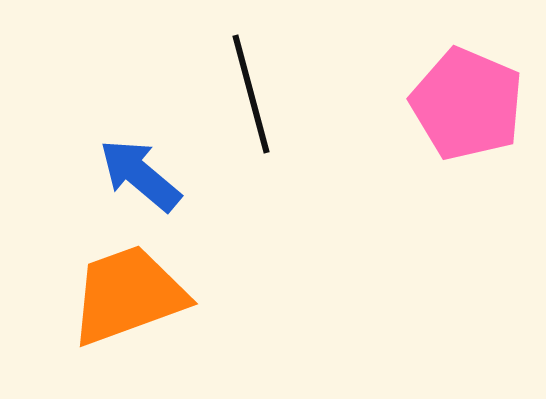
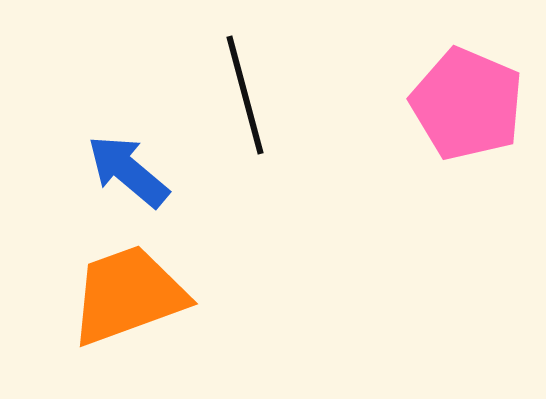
black line: moved 6 px left, 1 px down
blue arrow: moved 12 px left, 4 px up
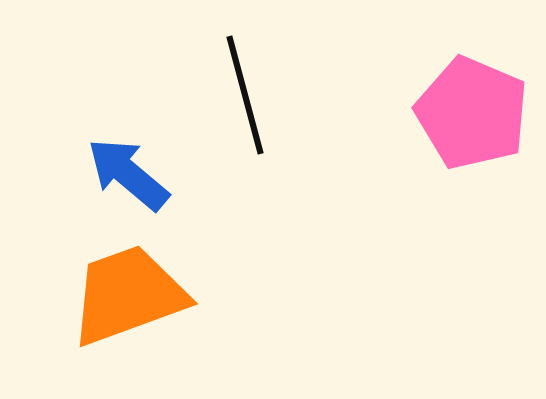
pink pentagon: moved 5 px right, 9 px down
blue arrow: moved 3 px down
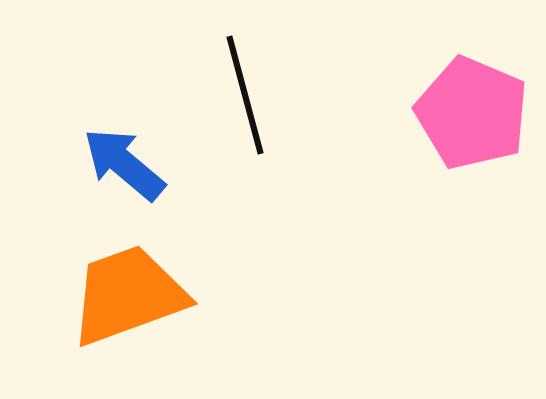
blue arrow: moved 4 px left, 10 px up
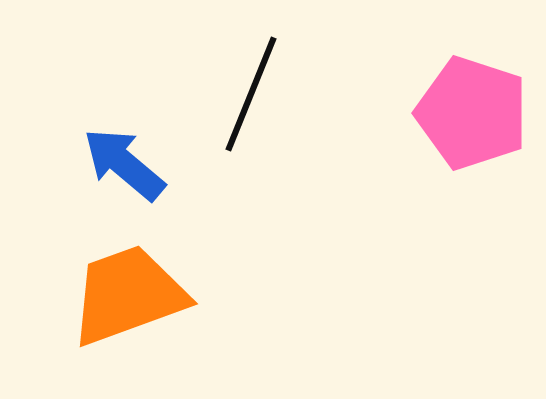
black line: moved 6 px right, 1 px up; rotated 37 degrees clockwise
pink pentagon: rotated 5 degrees counterclockwise
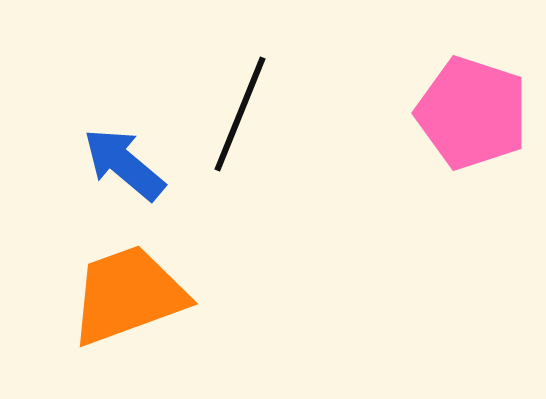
black line: moved 11 px left, 20 px down
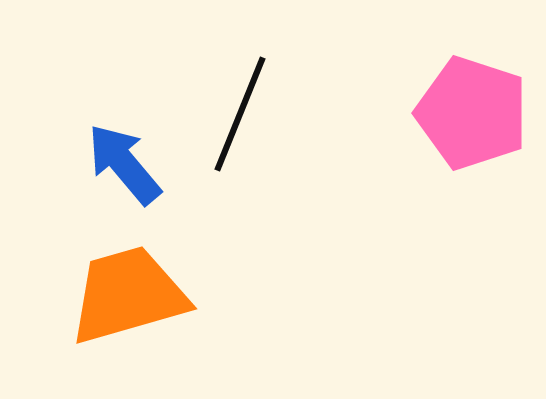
blue arrow: rotated 10 degrees clockwise
orange trapezoid: rotated 4 degrees clockwise
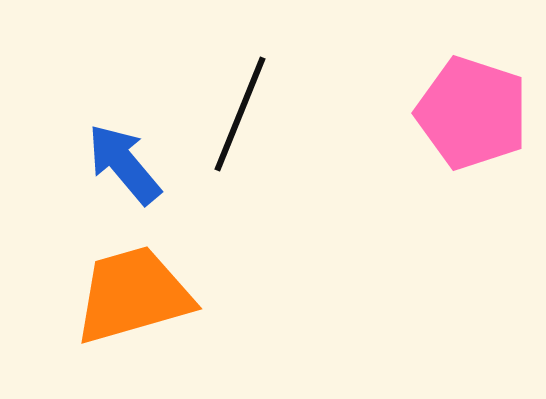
orange trapezoid: moved 5 px right
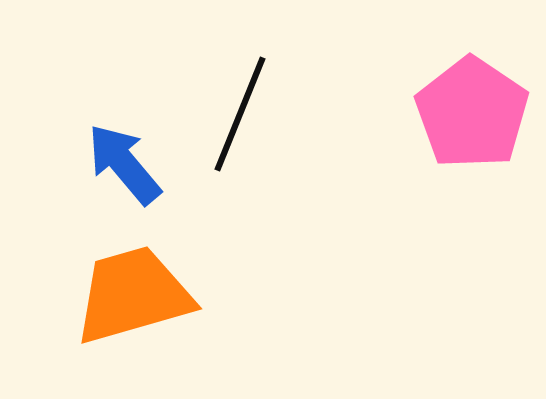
pink pentagon: rotated 16 degrees clockwise
